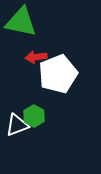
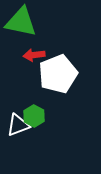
red arrow: moved 2 px left, 2 px up
white triangle: moved 1 px right
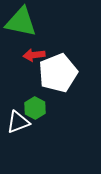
white pentagon: moved 1 px up
green hexagon: moved 1 px right, 8 px up
white triangle: moved 3 px up
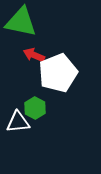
red arrow: rotated 30 degrees clockwise
white triangle: rotated 15 degrees clockwise
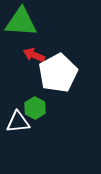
green triangle: rotated 8 degrees counterclockwise
white pentagon: rotated 6 degrees counterclockwise
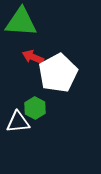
red arrow: moved 1 px left, 2 px down
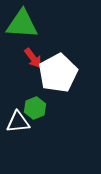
green triangle: moved 1 px right, 2 px down
red arrow: moved 1 px down; rotated 150 degrees counterclockwise
green hexagon: rotated 10 degrees clockwise
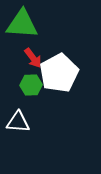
white pentagon: moved 1 px right
green hexagon: moved 4 px left, 23 px up; rotated 20 degrees clockwise
white triangle: rotated 10 degrees clockwise
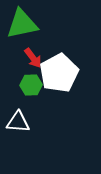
green triangle: rotated 16 degrees counterclockwise
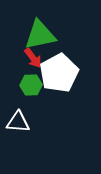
green triangle: moved 18 px right, 11 px down
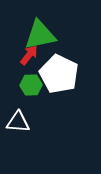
red arrow: moved 4 px left, 3 px up; rotated 105 degrees counterclockwise
white pentagon: moved 1 px down; rotated 18 degrees counterclockwise
